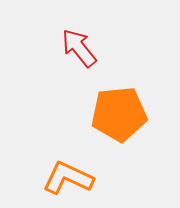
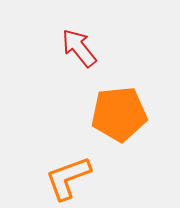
orange L-shape: rotated 45 degrees counterclockwise
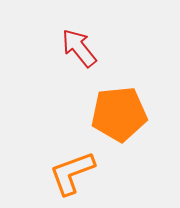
orange L-shape: moved 4 px right, 5 px up
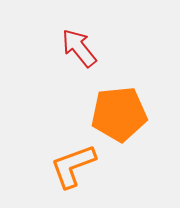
orange L-shape: moved 1 px right, 7 px up
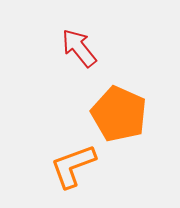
orange pentagon: rotated 30 degrees clockwise
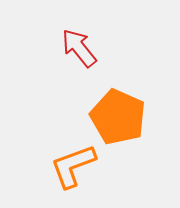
orange pentagon: moved 1 px left, 3 px down
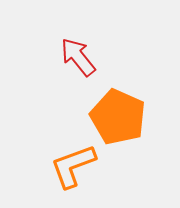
red arrow: moved 1 px left, 9 px down
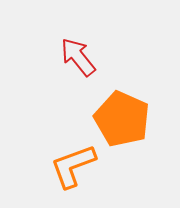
orange pentagon: moved 4 px right, 2 px down
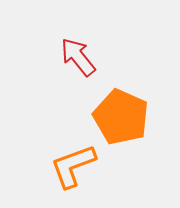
orange pentagon: moved 1 px left, 2 px up
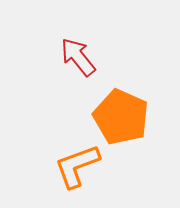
orange L-shape: moved 4 px right
